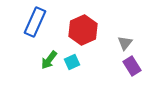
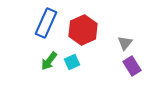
blue rectangle: moved 11 px right, 1 px down
green arrow: moved 1 px down
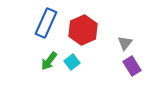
cyan square: rotated 14 degrees counterclockwise
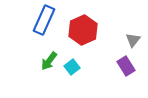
blue rectangle: moved 2 px left, 3 px up
gray triangle: moved 8 px right, 3 px up
cyan square: moved 5 px down
purple rectangle: moved 6 px left
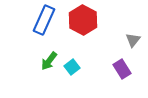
red hexagon: moved 10 px up; rotated 8 degrees counterclockwise
purple rectangle: moved 4 px left, 3 px down
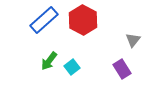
blue rectangle: rotated 24 degrees clockwise
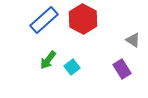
red hexagon: moved 1 px up
gray triangle: rotated 35 degrees counterclockwise
green arrow: moved 1 px left, 1 px up
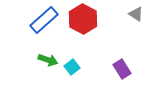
gray triangle: moved 3 px right, 26 px up
green arrow: rotated 108 degrees counterclockwise
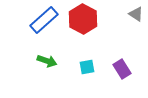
green arrow: moved 1 px left, 1 px down
cyan square: moved 15 px right; rotated 28 degrees clockwise
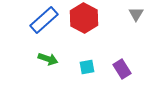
gray triangle: rotated 28 degrees clockwise
red hexagon: moved 1 px right, 1 px up
green arrow: moved 1 px right, 2 px up
